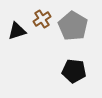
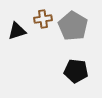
brown cross: moved 1 px right; rotated 24 degrees clockwise
black pentagon: moved 2 px right
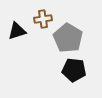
gray pentagon: moved 5 px left, 12 px down
black pentagon: moved 2 px left, 1 px up
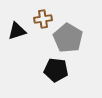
black pentagon: moved 18 px left
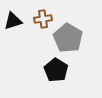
black triangle: moved 4 px left, 10 px up
black pentagon: rotated 25 degrees clockwise
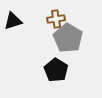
brown cross: moved 13 px right
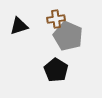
black triangle: moved 6 px right, 5 px down
gray pentagon: moved 2 px up; rotated 8 degrees counterclockwise
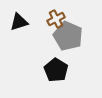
brown cross: rotated 18 degrees counterclockwise
black triangle: moved 4 px up
